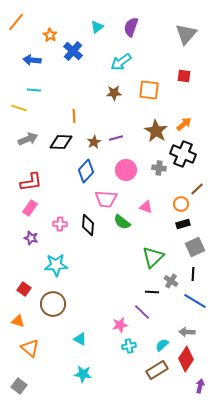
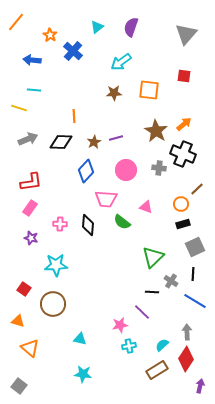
gray arrow at (187, 332): rotated 84 degrees clockwise
cyan triangle at (80, 339): rotated 16 degrees counterclockwise
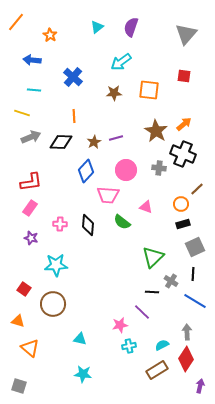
blue cross at (73, 51): moved 26 px down
yellow line at (19, 108): moved 3 px right, 5 px down
gray arrow at (28, 139): moved 3 px right, 2 px up
pink trapezoid at (106, 199): moved 2 px right, 4 px up
cyan semicircle at (162, 345): rotated 16 degrees clockwise
gray square at (19, 386): rotated 21 degrees counterclockwise
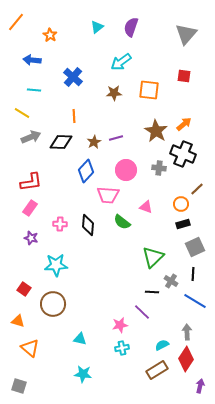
yellow line at (22, 113): rotated 14 degrees clockwise
cyan cross at (129, 346): moved 7 px left, 2 px down
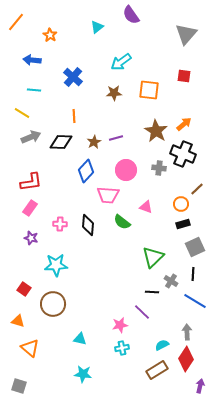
purple semicircle at (131, 27): moved 12 px up; rotated 54 degrees counterclockwise
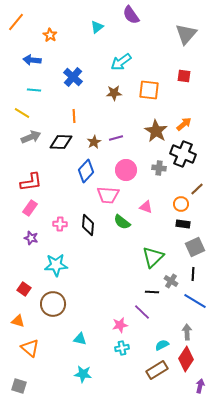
black rectangle at (183, 224): rotated 24 degrees clockwise
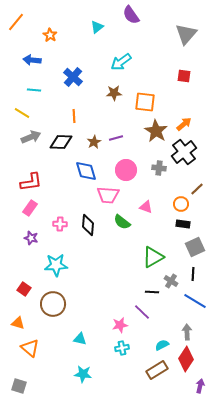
orange square at (149, 90): moved 4 px left, 12 px down
black cross at (183, 154): moved 1 px right, 2 px up; rotated 30 degrees clockwise
blue diamond at (86, 171): rotated 60 degrees counterclockwise
green triangle at (153, 257): rotated 15 degrees clockwise
orange triangle at (18, 321): moved 2 px down
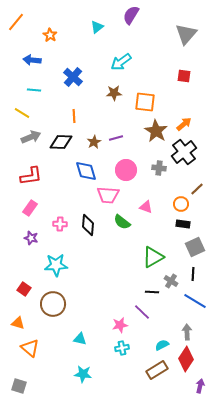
purple semicircle at (131, 15): rotated 66 degrees clockwise
red L-shape at (31, 182): moved 6 px up
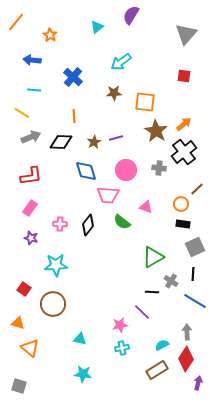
black diamond at (88, 225): rotated 35 degrees clockwise
purple arrow at (200, 386): moved 2 px left, 3 px up
